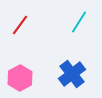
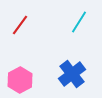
pink hexagon: moved 2 px down
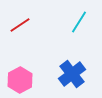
red line: rotated 20 degrees clockwise
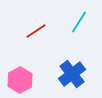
red line: moved 16 px right, 6 px down
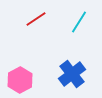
red line: moved 12 px up
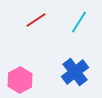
red line: moved 1 px down
blue cross: moved 3 px right, 2 px up
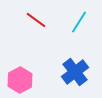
red line: rotated 70 degrees clockwise
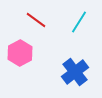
pink hexagon: moved 27 px up
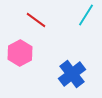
cyan line: moved 7 px right, 7 px up
blue cross: moved 3 px left, 2 px down
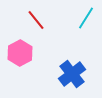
cyan line: moved 3 px down
red line: rotated 15 degrees clockwise
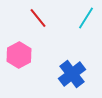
red line: moved 2 px right, 2 px up
pink hexagon: moved 1 px left, 2 px down
